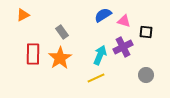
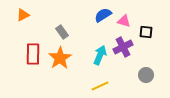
yellow line: moved 4 px right, 8 px down
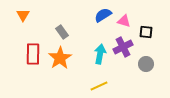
orange triangle: rotated 32 degrees counterclockwise
cyan arrow: moved 1 px up; rotated 12 degrees counterclockwise
gray circle: moved 11 px up
yellow line: moved 1 px left
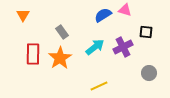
pink triangle: moved 1 px right, 11 px up
cyan arrow: moved 5 px left, 7 px up; rotated 42 degrees clockwise
gray circle: moved 3 px right, 9 px down
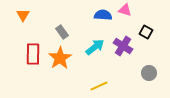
blue semicircle: rotated 36 degrees clockwise
black square: rotated 24 degrees clockwise
purple cross: moved 1 px up; rotated 30 degrees counterclockwise
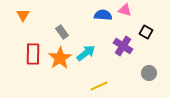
cyan arrow: moved 9 px left, 6 px down
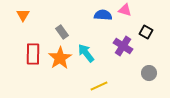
cyan arrow: rotated 90 degrees counterclockwise
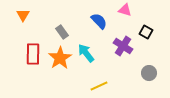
blue semicircle: moved 4 px left, 6 px down; rotated 42 degrees clockwise
